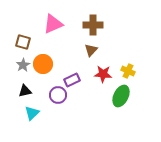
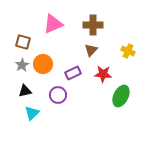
gray star: moved 1 px left
yellow cross: moved 20 px up
purple rectangle: moved 1 px right, 7 px up
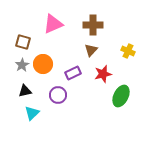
red star: rotated 18 degrees counterclockwise
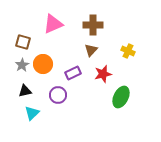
green ellipse: moved 1 px down
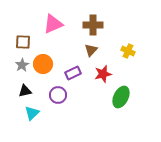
brown square: rotated 14 degrees counterclockwise
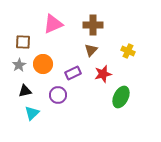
gray star: moved 3 px left
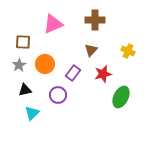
brown cross: moved 2 px right, 5 px up
orange circle: moved 2 px right
purple rectangle: rotated 28 degrees counterclockwise
black triangle: moved 1 px up
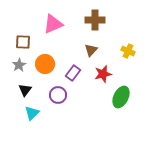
black triangle: rotated 40 degrees counterclockwise
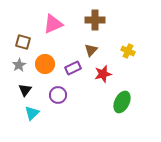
brown square: rotated 14 degrees clockwise
purple rectangle: moved 5 px up; rotated 28 degrees clockwise
green ellipse: moved 1 px right, 5 px down
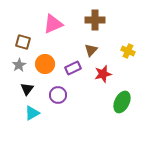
black triangle: moved 2 px right, 1 px up
cyan triangle: rotated 14 degrees clockwise
